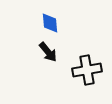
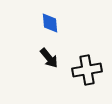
black arrow: moved 1 px right, 6 px down
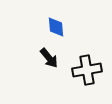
blue diamond: moved 6 px right, 4 px down
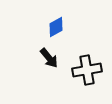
blue diamond: rotated 65 degrees clockwise
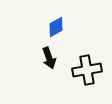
black arrow: rotated 20 degrees clockwise
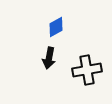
black arrow: rotated 30 degrees clockwise
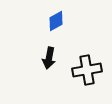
blue diamond: moved 6 px up
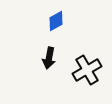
black cross: rotated 20 degrees counterclockwise
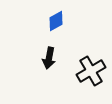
black cross: moved 4 px right, 1 px down
